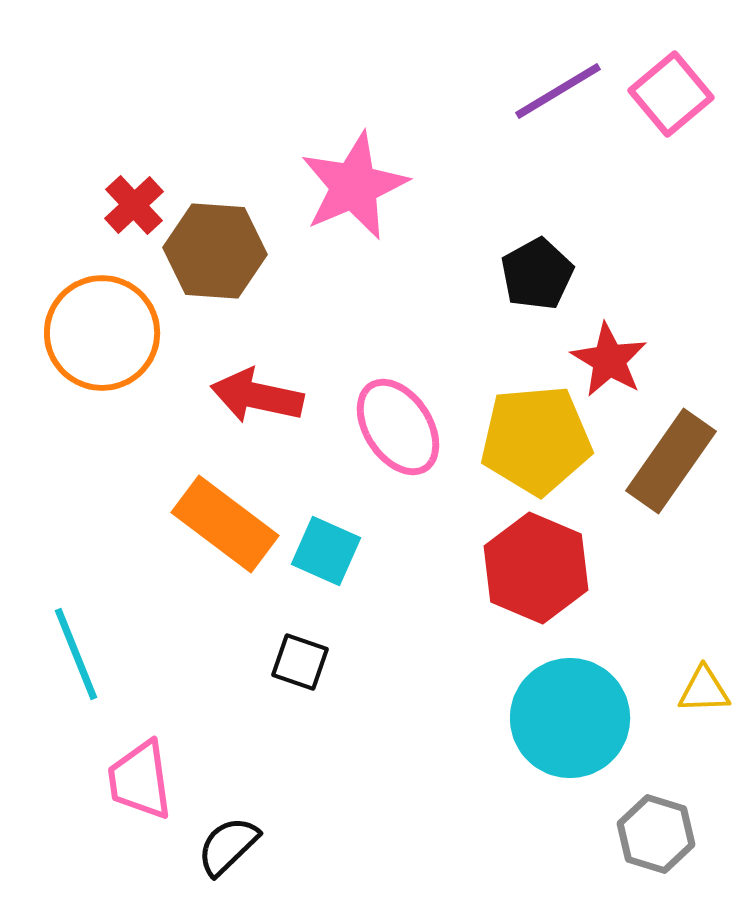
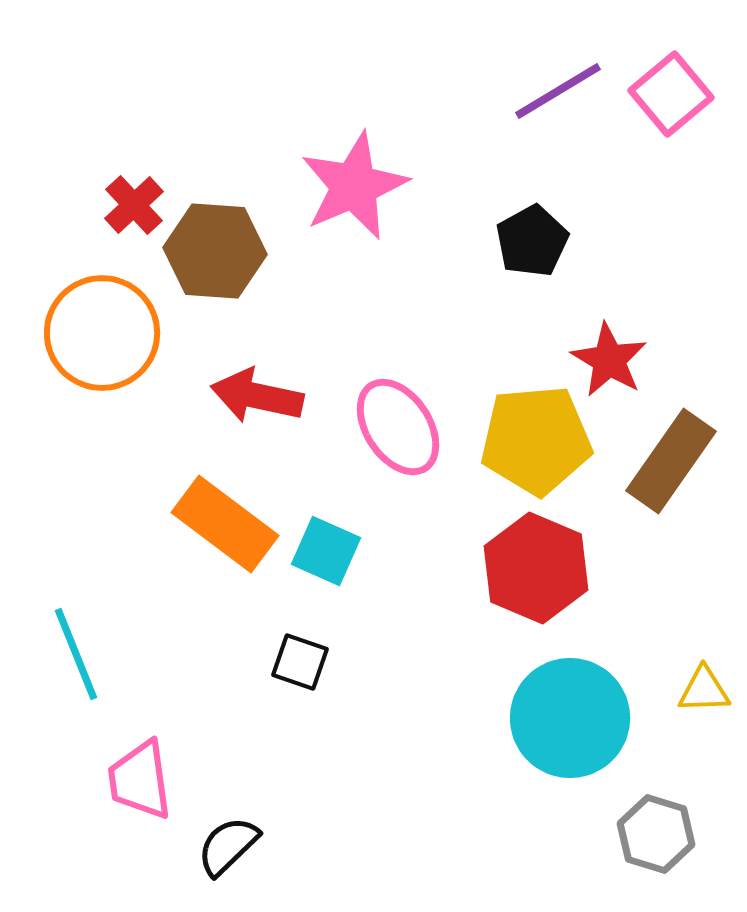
black pentagon: moved 5 px left, 33 px up
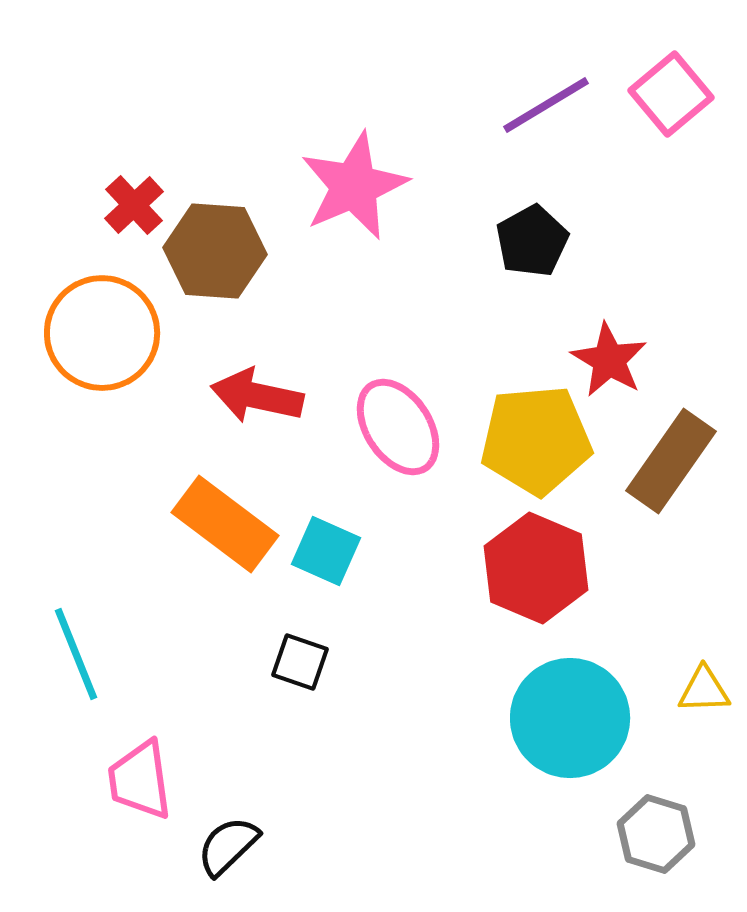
purple line: moved 12 px left, 14 px down
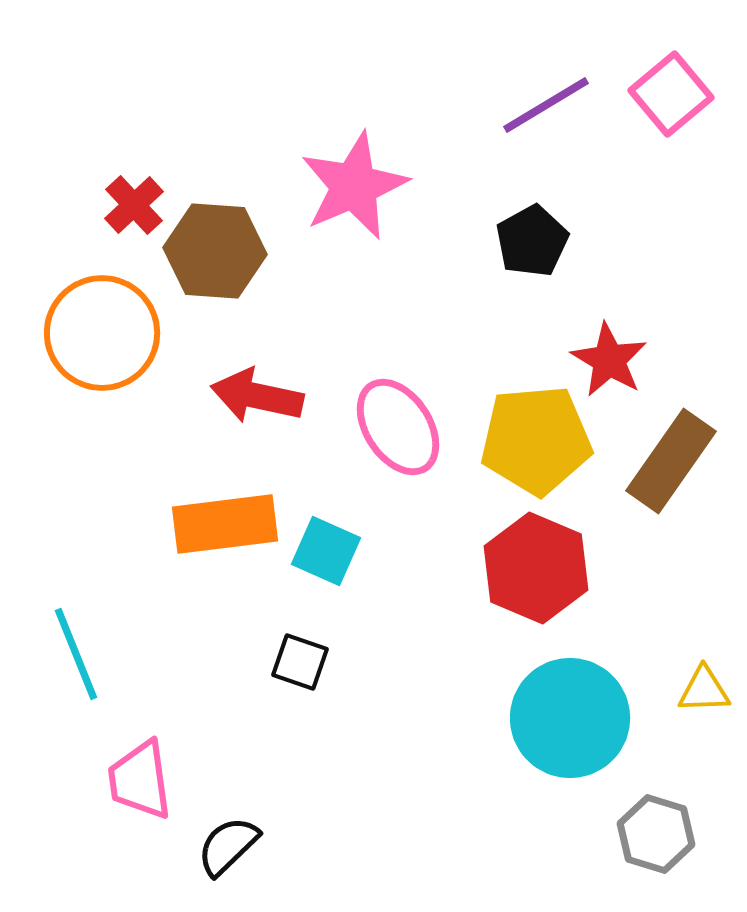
orange rectangle: rotated 44 degrees counterclockwise
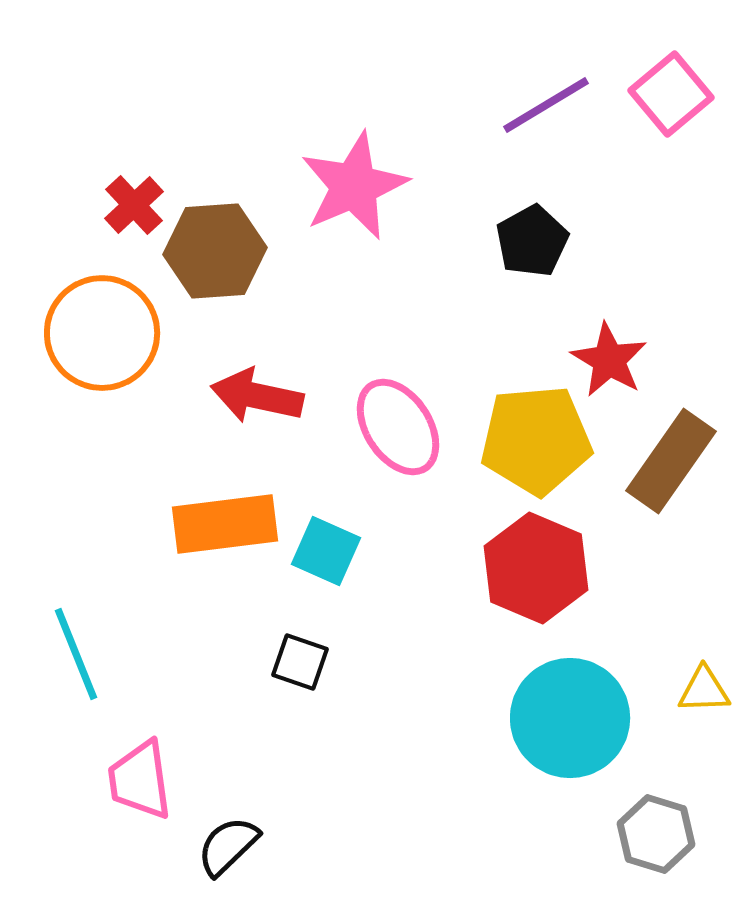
brown hexagon: rotated 8 degrees counterclockwise
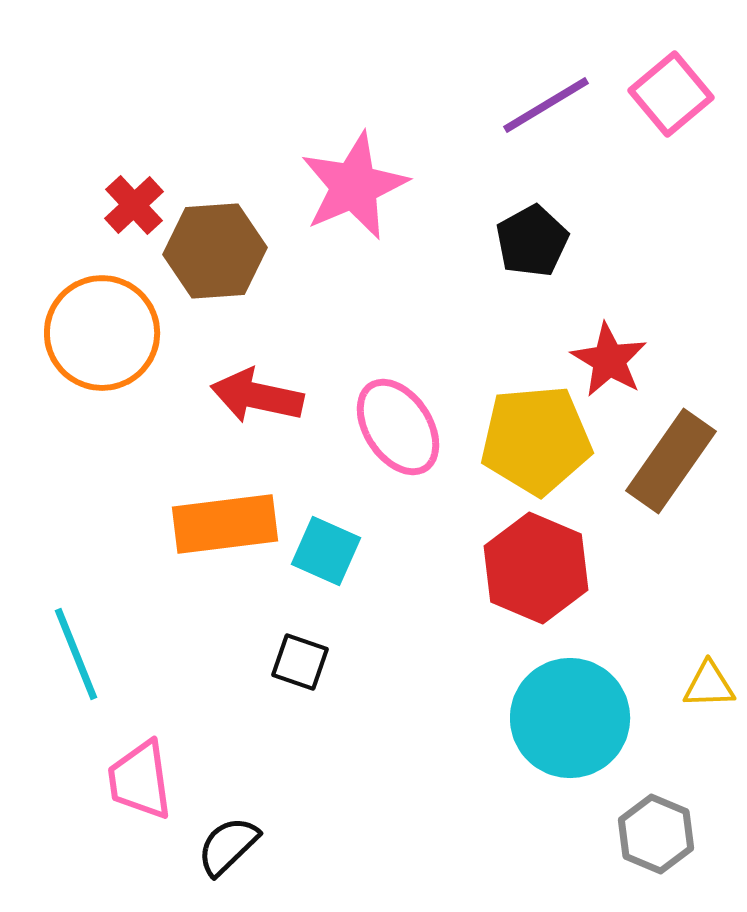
yellow triangle: moved 5 px right, 5 px up
gray hexagon: rotated 6 degrees clockwise
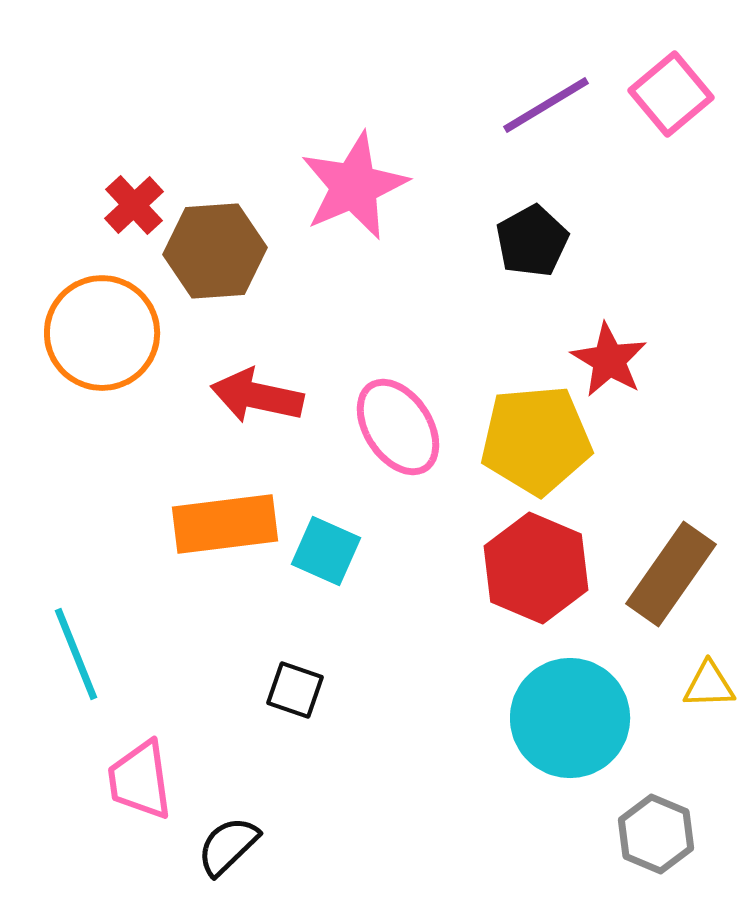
brown rectangle: moved 113 px down
black square: moved 5 px left, 28 px down
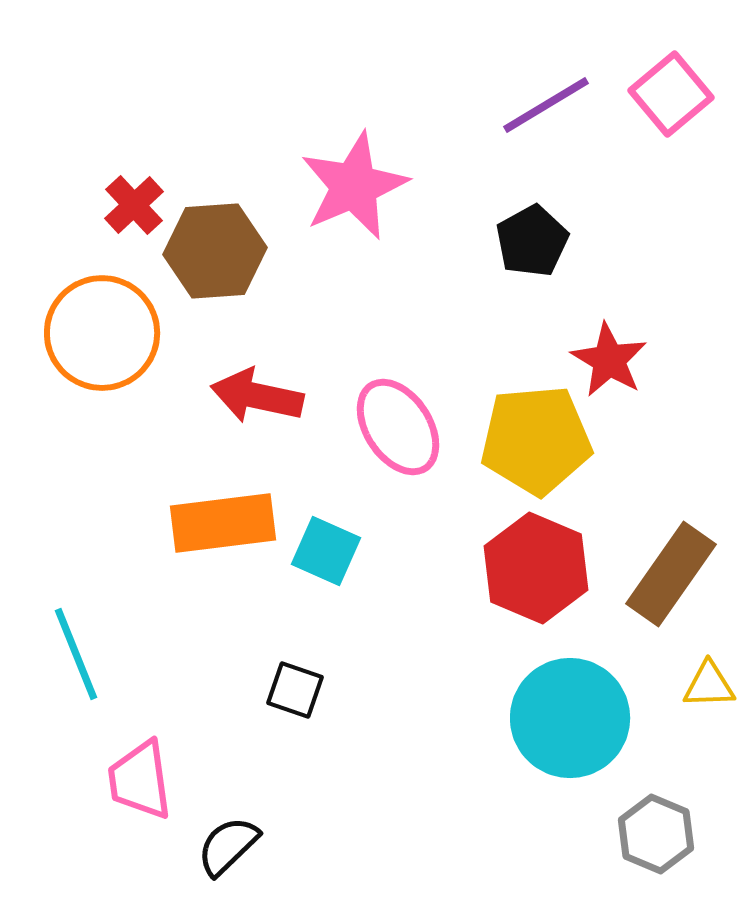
orange rectangle: moved 2 px left, 1 px up
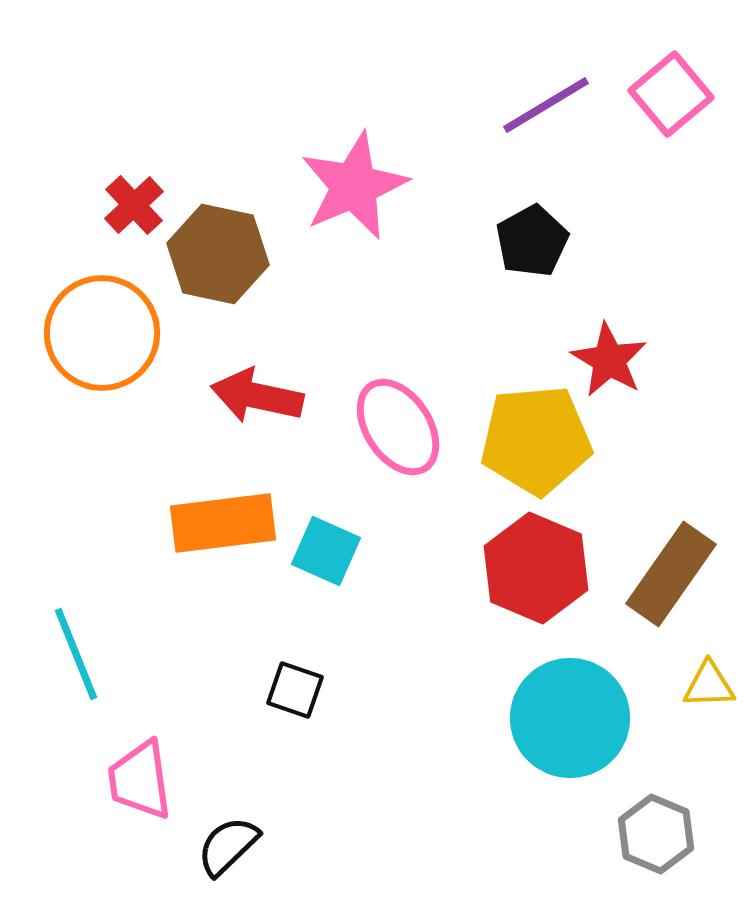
brown hexagon: moved 3 px right, 3 px down; rotated 16 degrees clockwise
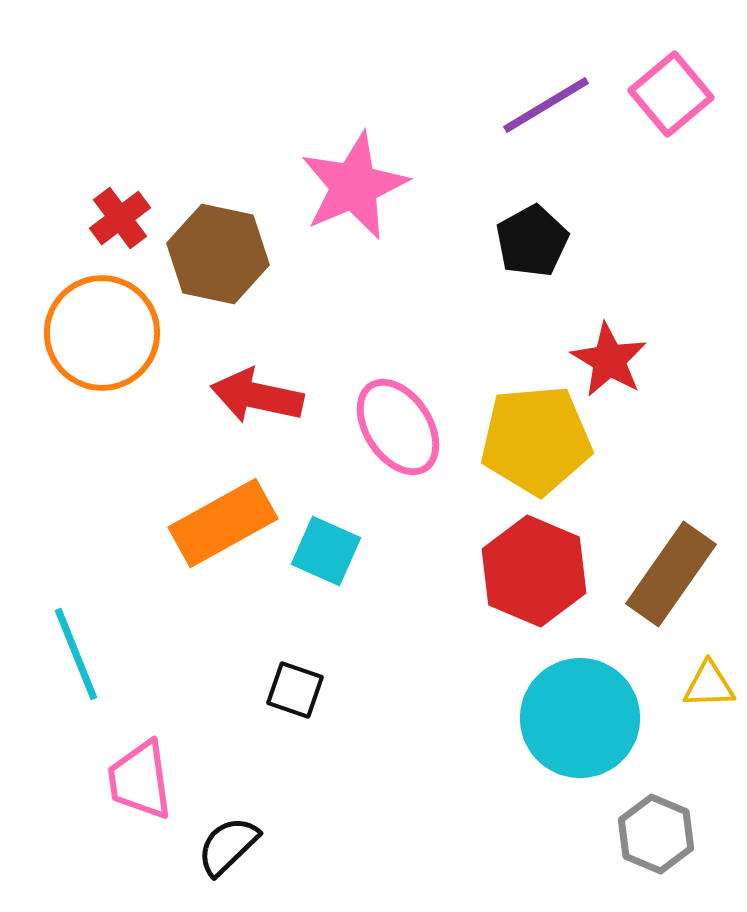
red cross: moved 14 px left, 13 px down; rotated 6 degrees clockwise
orange rectangle: rotated 22 degrees counterclockwise
red hexagon: moved 2 px left, 3 px down
cyan circle: moved 10 px right
